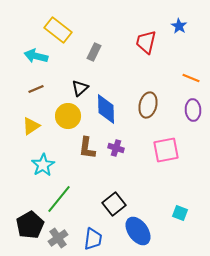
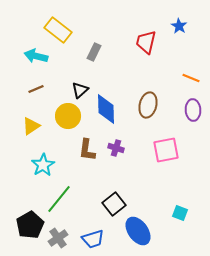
black triangle: moved 2 px down
brown L-shape: moved 2 px down
blue trapezoid: rotated 65 degrees clockwise
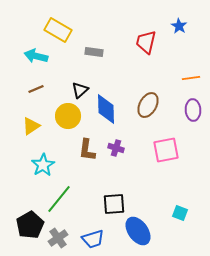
yellow rectangle: rotated 8 degrees counterclockwise
gray rectangle: rotated 72 degrees clockwise
orange line: rotated 30 degrees counterclockwise
brown ellipse: rotated 15 degrees clockwise
black square: rotated 35 degrees clockwise
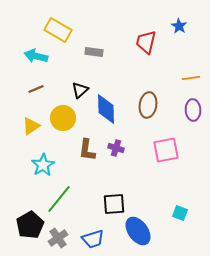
brown ellipse: rotated 20 degrees counterclockwise
yellow circle: moved 5 px left, 2 px down
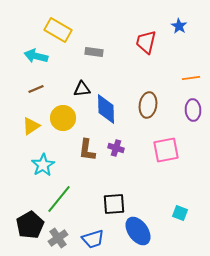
black triangle: moved 2 px right, 1 px up; rotated 36 degrees clockwise
